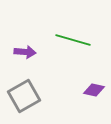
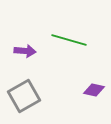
green line: moved 4 px left
purple arrow: moved 1 px up
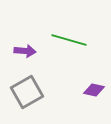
gray square: moved 3 px right, 4 px up
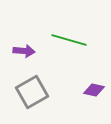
purple arrow: moved 1 px left
gray square: moved 5 px right
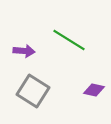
green line: rotated 16 degrees clockwise
gray square: moved 1 px right, 1 px up; rotated 28 degrees counterclockwise
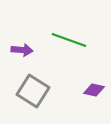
green line: rotated 12 degrees counterclockwise
purple arrow: moved 2 px left, 1 px up
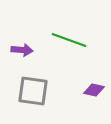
gray square: rotated 24 degrees counterclockwise
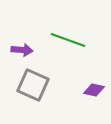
green line: moved 1 px left
gray square: moved 6 px up; rotated 16 degrees clockwise
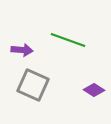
purple diamond: rotated 20 degrees clockwise
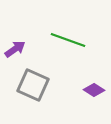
purple arrow: moved 7 px left, 1 px up; rotated 40 degrees counterclockwise
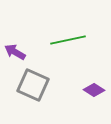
green line: rotated 32 degrees counterclockwise
purple arrow: moved 3 px down; rotated 115 degrees counterclockwise
